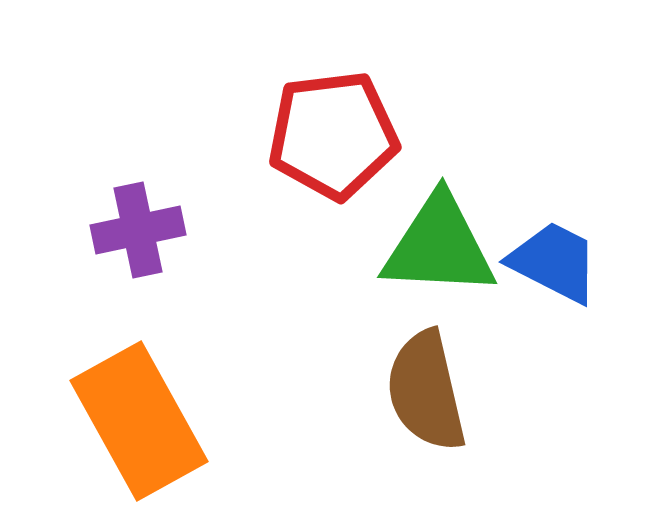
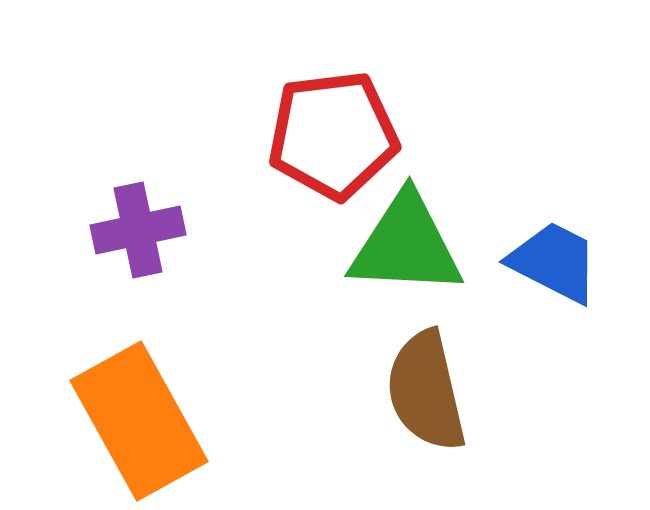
green triangle: moved 33 px left, 1 px up
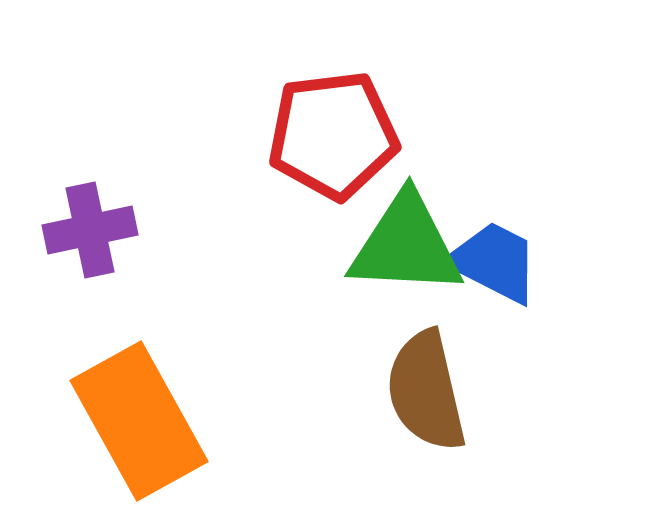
purple cross: moved 48 px left
blue trapezoid: moved 60 px left
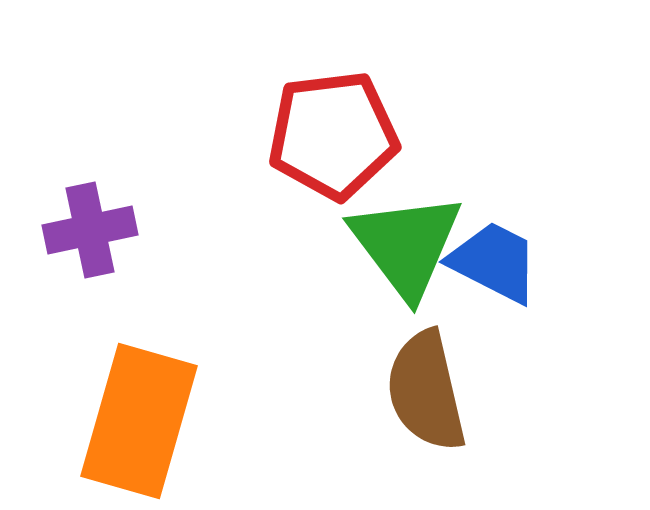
green triangle: rotated 50 degrees clockwise
orange rectangle: rotated 45 degrees clockwise
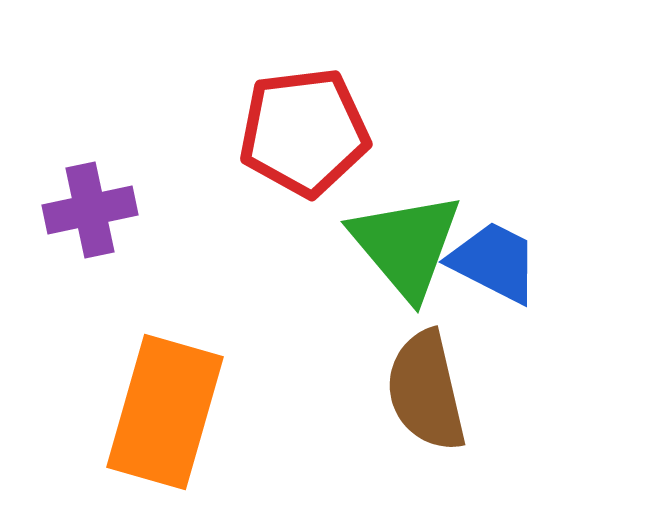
red pentagon: moved 29 px left, 3 px up
purple cross: moved 20 px up
green triangle: rotated 3 degrees counterclockwise
orange rectangle: moved 26 px right, 9 px up
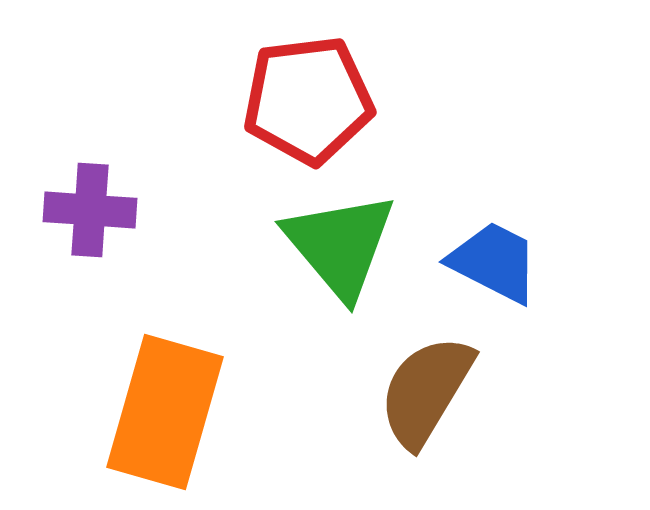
red pentagon: moved 4 px right, 32 px up
purple cross: rotated 16 degrees clockwise
green triangle: moved 66 px left
brown semicircle: rotated 44 degrees clockwise
